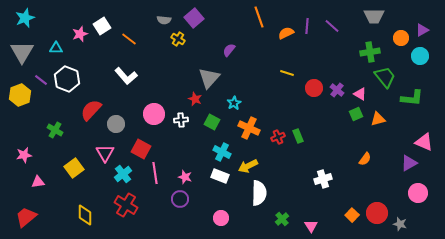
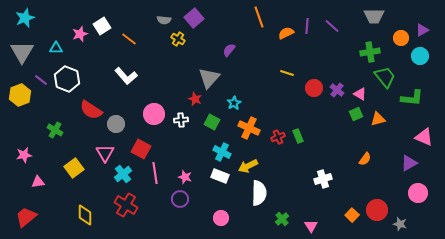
red semicircle at (91, 110): rotated 100 degrees counterclockwise
pink triangle at (424, 142): moved 5 px up
red circle at (377, 213): moved 3 px up
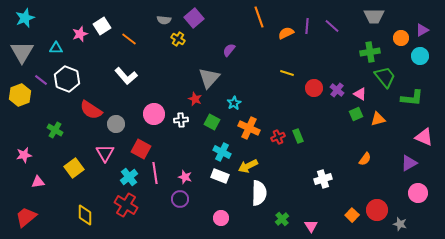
cyan cross at (123, 174): moved 6 px right, 3 px down
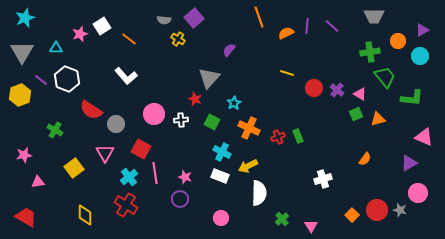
orange circle at (401, 38): moved 3 px left, 3 px down
red trapezoid at (26, 217): rotated 70 degrees clockwise
gray star at (400, 224): moved 14 px up
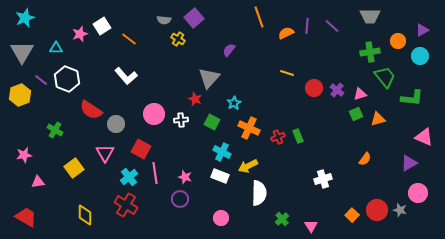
gray trapezoid at (374, 16): moved 4 px left
pink triangle at (360, 94): rotated 48 degrees counterclockwise
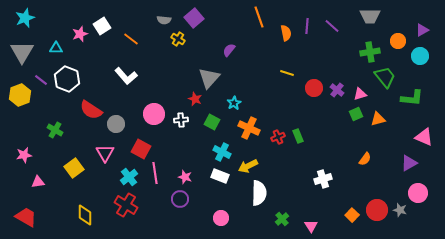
orange semicircle at (286, 33): rotated 105 degrees clockwise
orange line at (129, 39): moved 2 px right
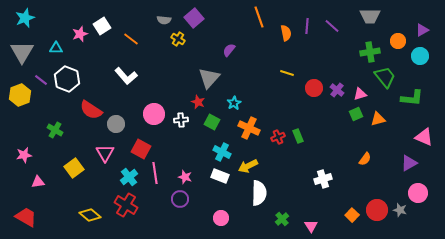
red star at (195, 99): moved 3 px right, 3 px down
yellow diamond at (85, 215): moved 5 px right; rotated 50 degrees counterclockwise
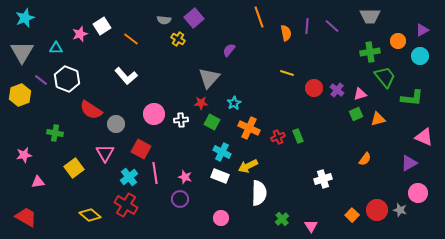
red star at (198, 102): moved 3 px right, 1 px down; rotated 24 degrees counterclockwise
green cross at (55, 130): moved 3 px down; rotated 21 degrees counterclockwise
